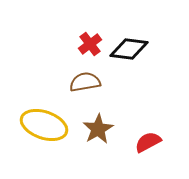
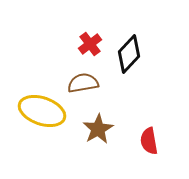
black diamond: moved 5 px down; rotated 54 degrees counterclockwise
brown semicircle: moved 2 px left, 1 px down
yellow ellipse: moved 2 px left, 14 px up
red semicircle: moved 1 px right, 1 px up; rotated 72 degrees counterclockwise
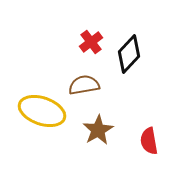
red cross: moved 1 px right, 2 px up
brown semicircle: moved 1 px right, 2 px down
brown star: moved 1 px down
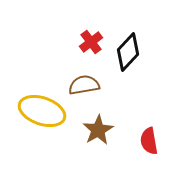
black diamond: moved 1 px left, 2 px up
